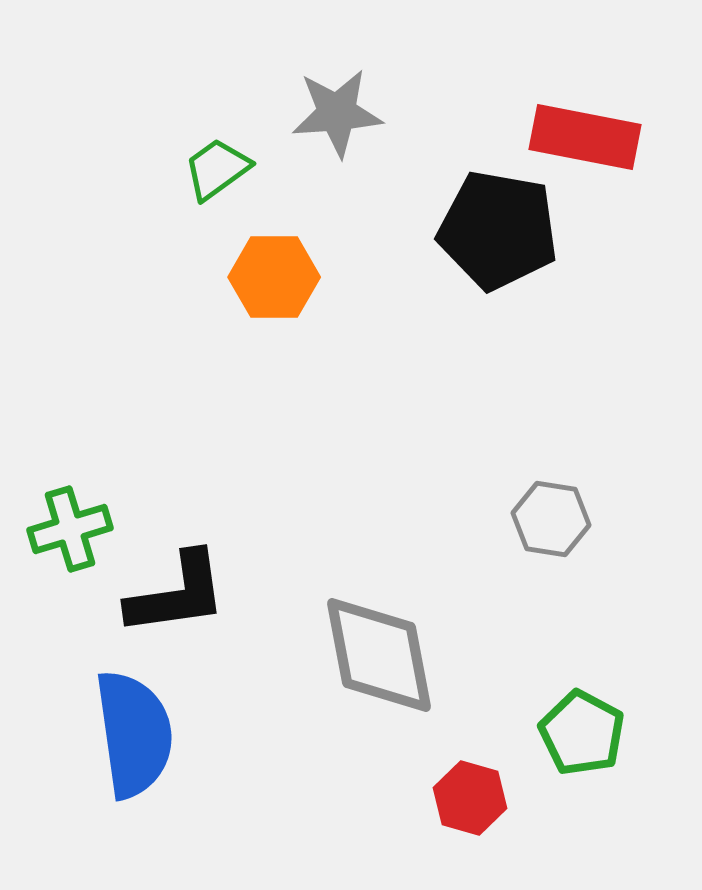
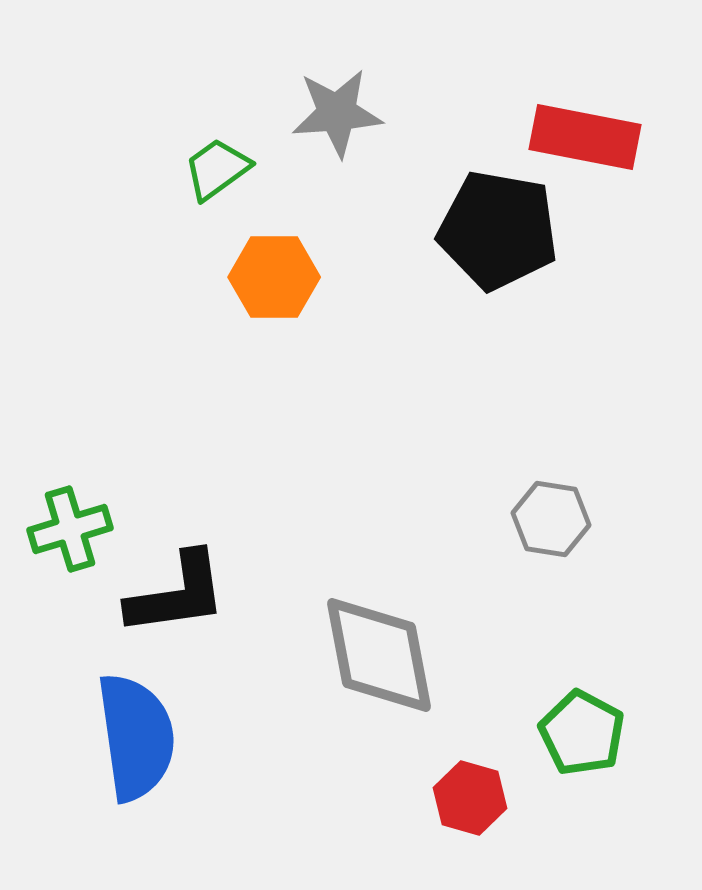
blue semicircle: moved 2 px right, 3 px down
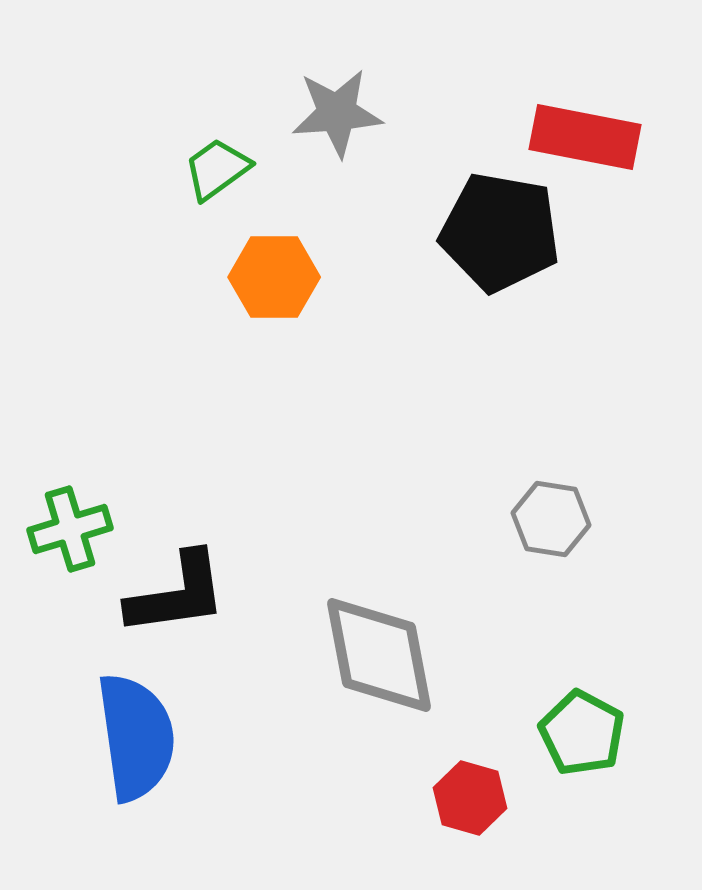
black pentagon: moved 2 px right, 2 px down
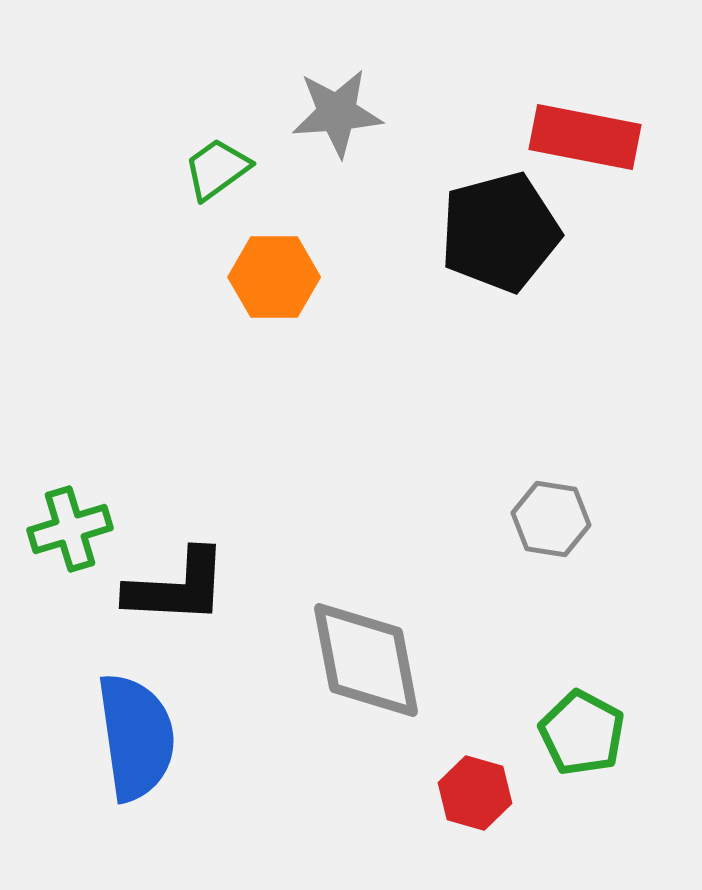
black pentagon: rotated 25 degrees counterclockwise
black L-shape: moved 7 px up; rotated 11 degrees clockwise
gray diamond: moved 13 px left, 5 px down
red hexagon: moved 5 px right, 5 px up
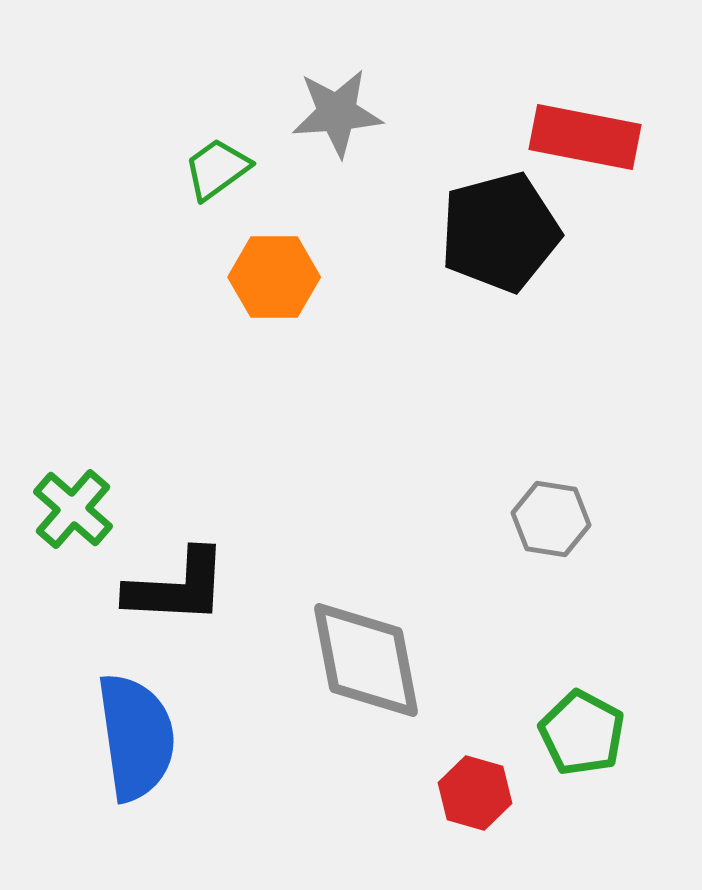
green cross: moved 3 px right, 20 px up; rotated 32 degrees counterclockwise
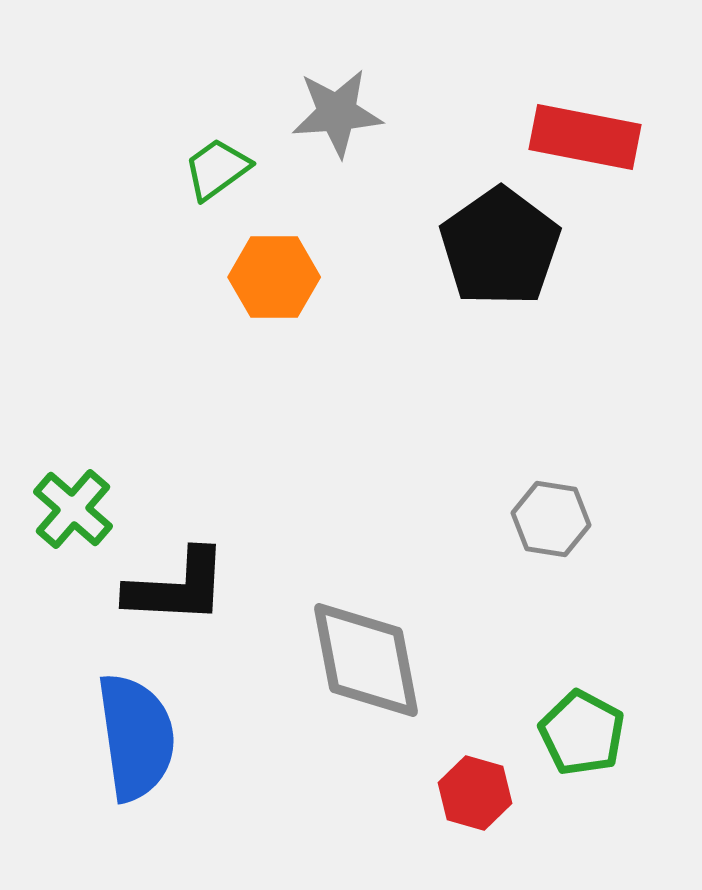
black pentagon: moved 15 px down; rotated 20 degrees counterclockwise
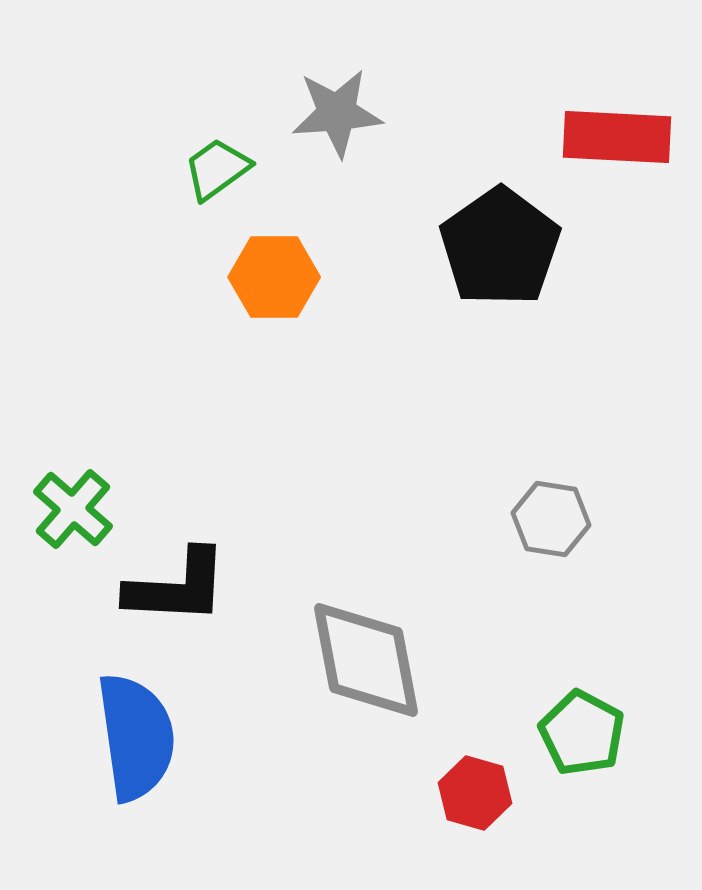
red rectangle: moved 32 px right; rotated 8 degrees counterclockwise
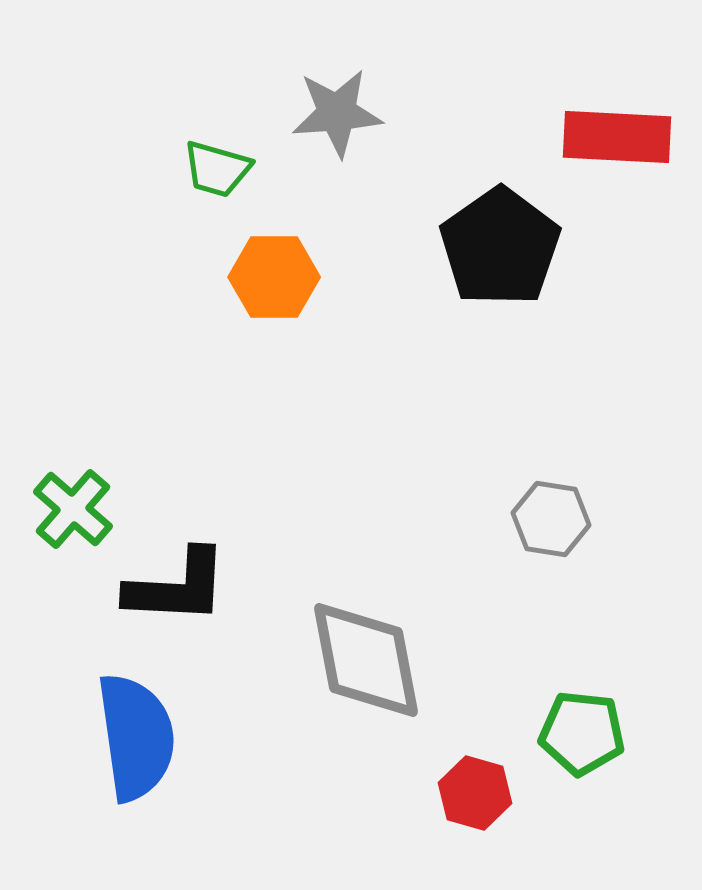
green trapezoid: rotated 128 degrees counterclockwise
green pentagon: rotated 22 degrees counterclockwise
